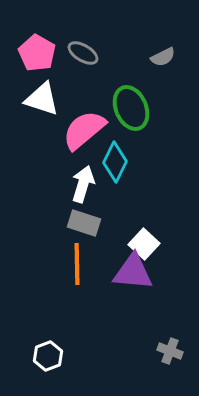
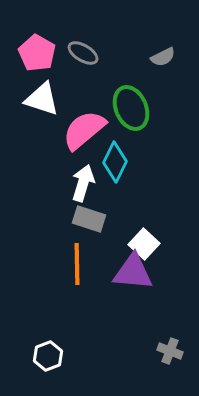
white arrow: moved 1 px up
gray rectangle: moved 5 px right, 4 px up
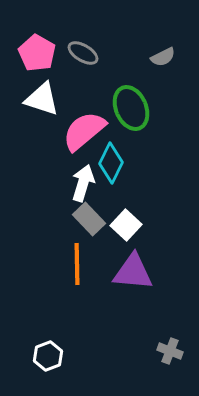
pink semicircle: moved 1 px down
cyan diamond: moved 4 px left, 1 px down
gray rectangle: rotated 28 degrees clockwise
white square: moved 18 px left, 19 px up
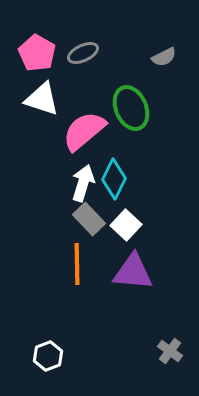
gray ellipse: rotated 56 degrees counterclockwise
gray semicircle: moved 1 px right
cyan diamond: moved 3 px right, 16 px down
gray cross: rotated 15 degrees clockwise
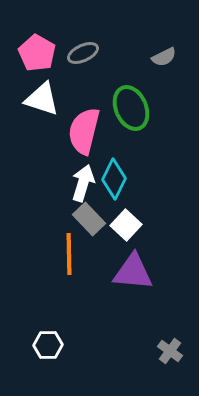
pink semicircle: rotated 36 degrees counterclockwise
orange line: moved 8 px left, 10 px up
white hexagon: moved 11 px up; rotated 20 degrees clockwise
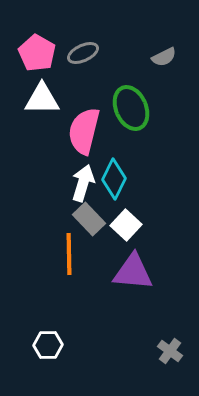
white triangle: rotated 18 degrees counterclockwise
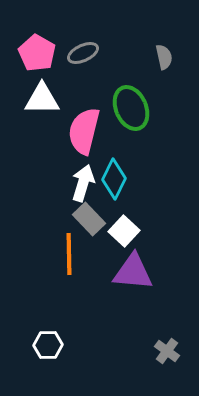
gray semicircle: rotated 75 degrees counterclockwise
white square: moved 2 px left, 6 px down
gray cross: moved 3 px left
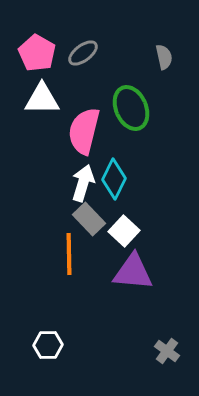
gray ellipse: rotated 12 degrees counterclockwise
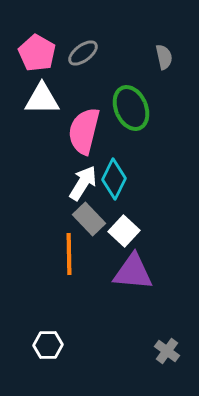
white arrow: rotated 15 degrees clockwise
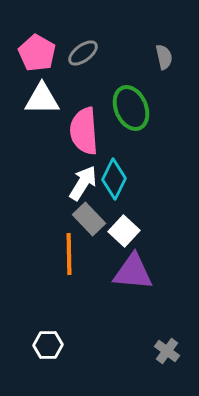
pink semicircle: rotated 18 degrees counterclockwise
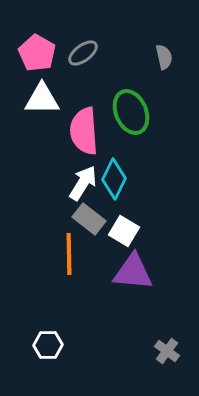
green ellipse: moved 4 px down
gray rectangle: rotated 8 degrees counterclockwise
white square: rotated 12 degrees counterclockwise
